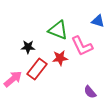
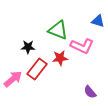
pink L-shape: rotated 40 degrees counterclockwise
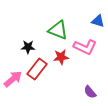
pink L-shape: moved 3 px right, 1 px down
red star: moved 1 px right, 1 px up
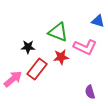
green triangle: moved 2 px down
purple semicircle: rotated 24 degrees clockwise
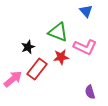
blue triangle: moved 12 px left, 10 px up; rotated 32 degrees clockwise
black star: rotated 24 degrees counterclockwise
